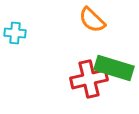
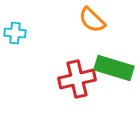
red cross: moved 12 px left
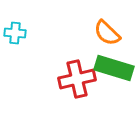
orange semicircle: moved 15 px right, 13 px down
